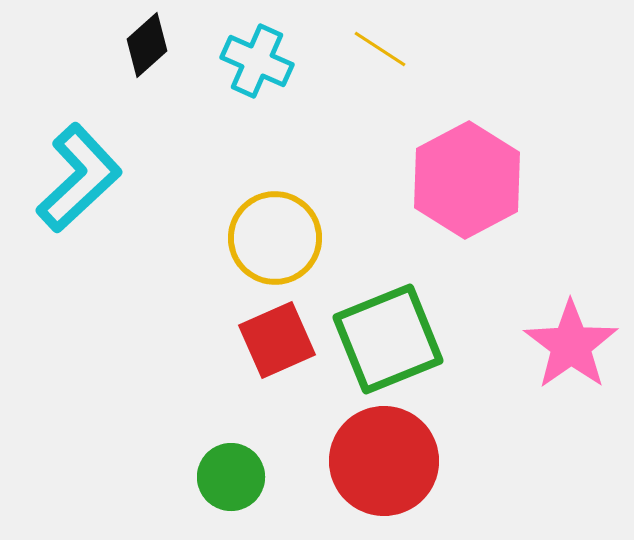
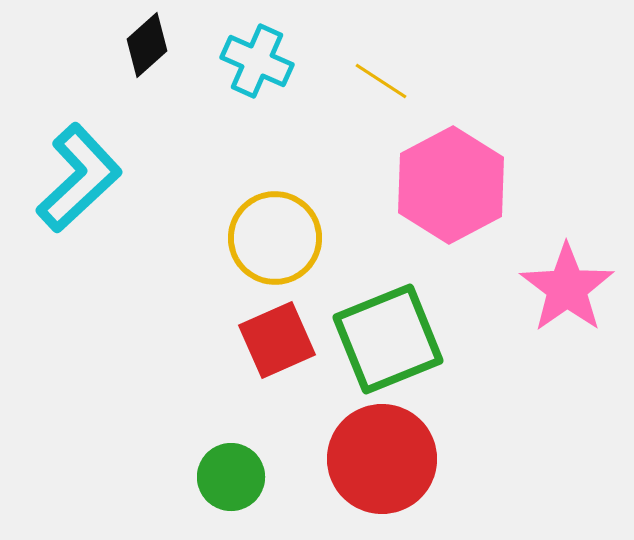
yellow line: moved 1 px right, 32 px down
pink hexagon: moved 16 px left, 5 px down
pink star: moved 4 px left, 57 px up
red circle: moved 2 px left, 2 px up
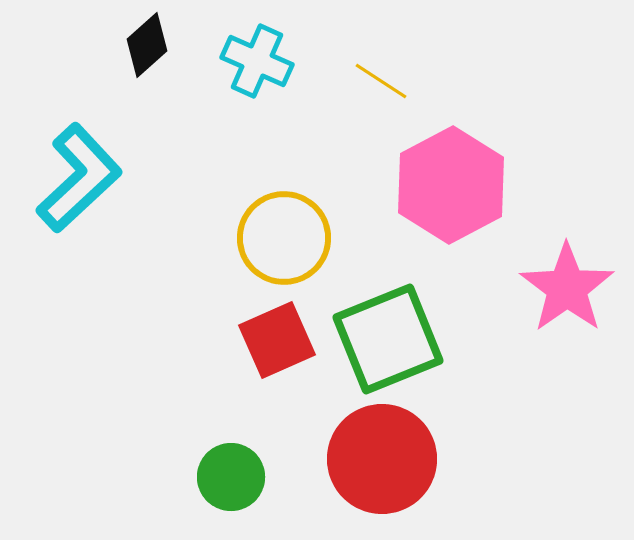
yellow circle: moved 9 px right
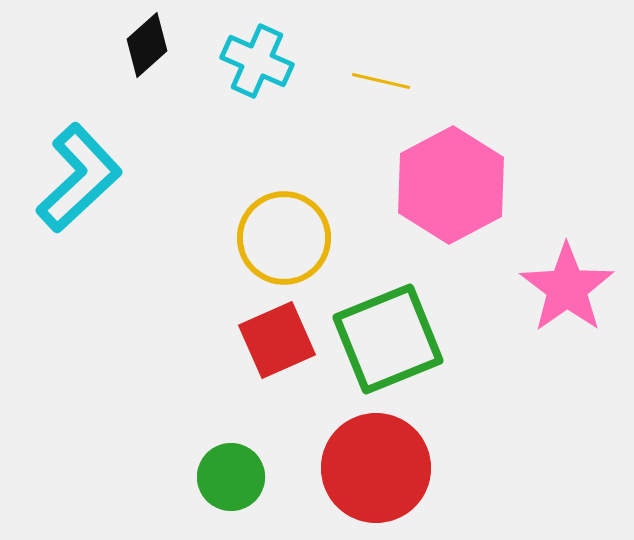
yellow line: rotated 20 degrees counterclockwise
red circle: moved 6 px left, 9 px down
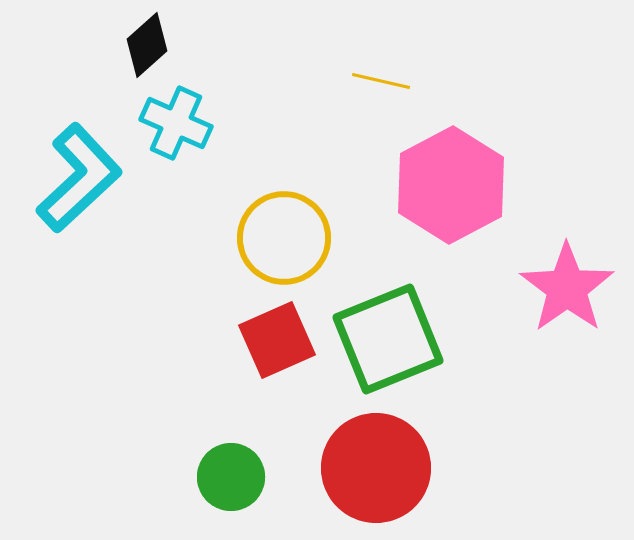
cyan cross: moved 81 px left, 62 px down
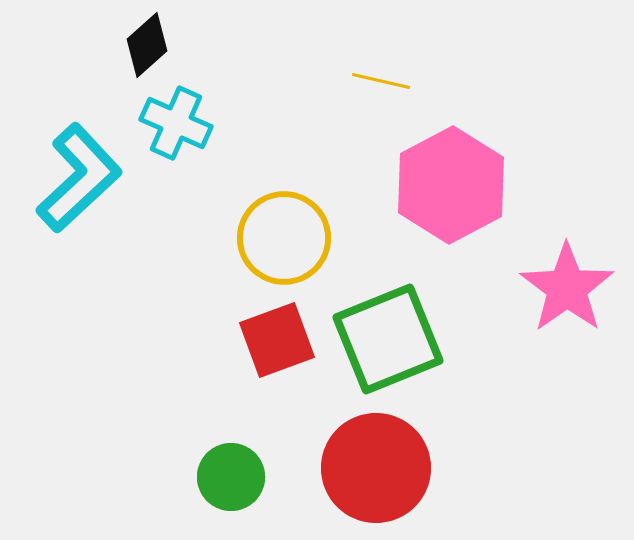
red square: rotated 4 degrees clockwise
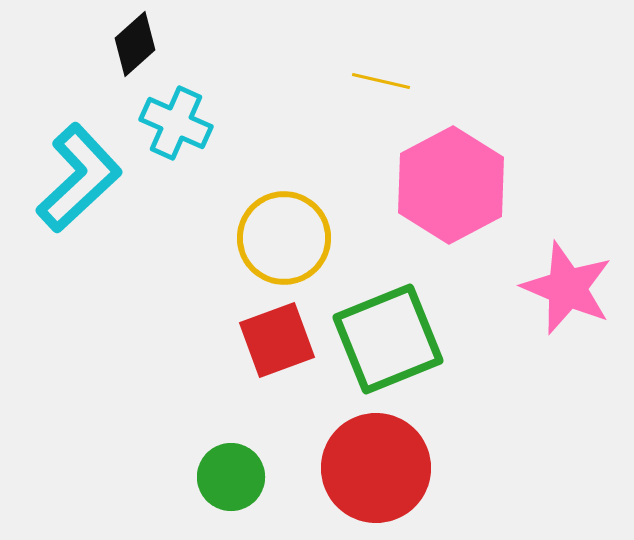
black diamond: moved 12 px left, 1 px up
pink star: rotated 14 degrees counterclockwise
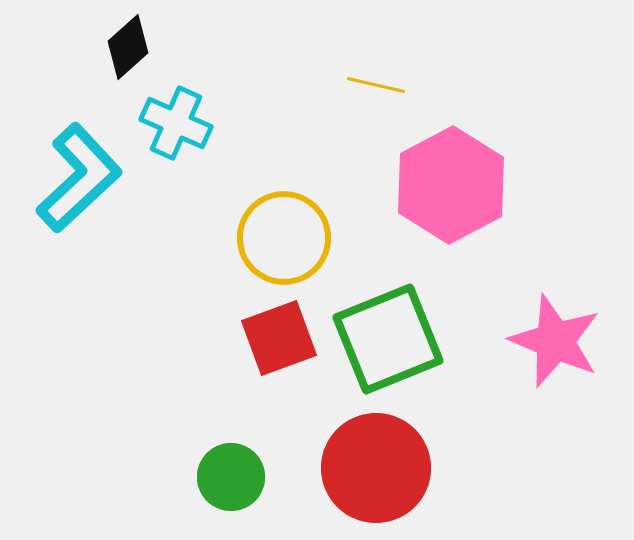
black diamond: moved 7 px left, 3 px down
yellow line: moved 5 px left, 4 px down
pink star: moved 12 px left, 53 px down
red square: moved 2 px right, 2 px up
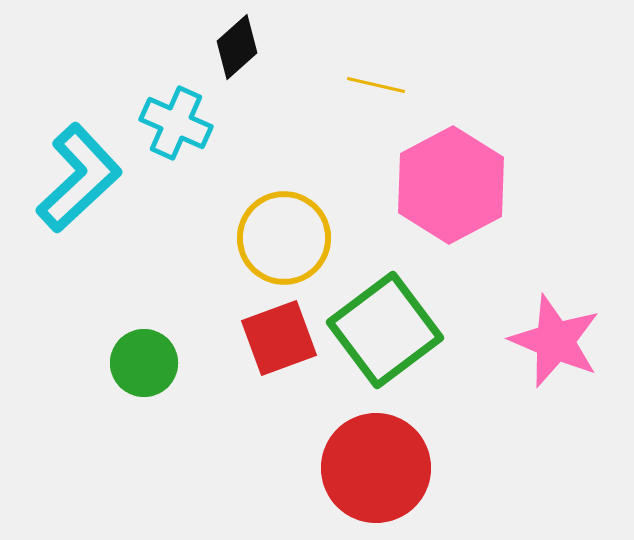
black diamond: moved 109 px right
green square: moved 3 px left, 9 px up; rotated 15 degrees counterclockwise
green circle: moved 87 px left, 114 px up
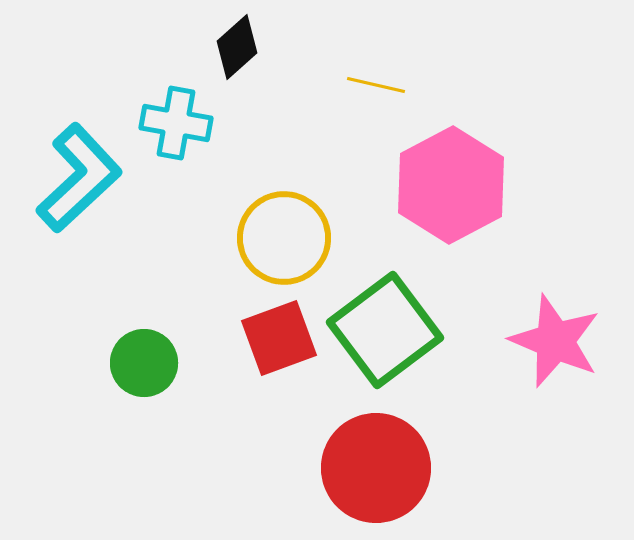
cyan cross: rotated 14 degrees counterclockwise
